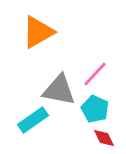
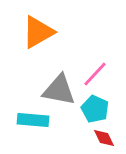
cyan rectangle: rotated 40 degrees clockwise
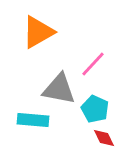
pink line: moved 2 px left, 10 px up
gray triangle: moved 1 px up
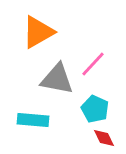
gray triangle: moved 2 px left, 10 px up
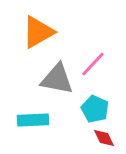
cyan rectangle: rotated 8 degrees counterclockwise
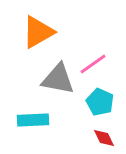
pink line: rotated 12 degrees clockwise
gray triangle: moved 1 px right
cyan pentagon: moved 5 px right, 7 px up
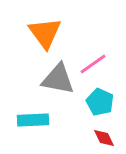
orange triangle: moved 7 px right, 1 px down; rotated 36 degrees counterclockwise
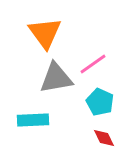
gray triangle: moved 2 px left, 1 px up; rotated 21 degrees counterclockwise
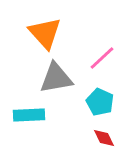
orange triangle: rotated 6 degrees counterclockwise
pink line: moved 9 px right, 6 px up; rotated 8 degrees counterclockwise
cyan rectangle: moved 4 px left, 5 px up
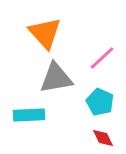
red diamond: moved 1 px left
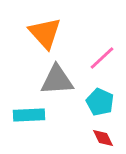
gray triangle: moved 1 px right, 2 px down; rotated 6 degrees clockwise
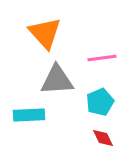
pink line: rotated 36 degrees clockwise
cyan pentagon: rotated 24 degrees clockwise
